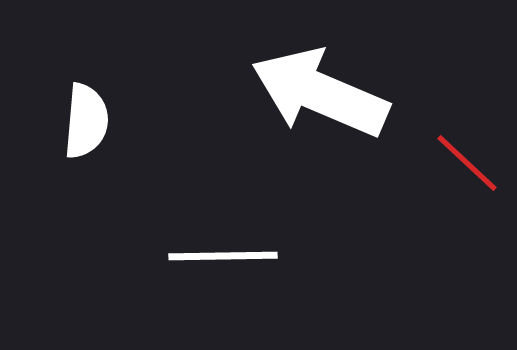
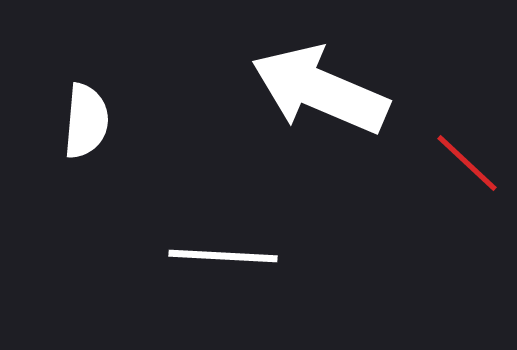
white arrow: moved 3 px up
white line: rotated 4 degrees clockwise
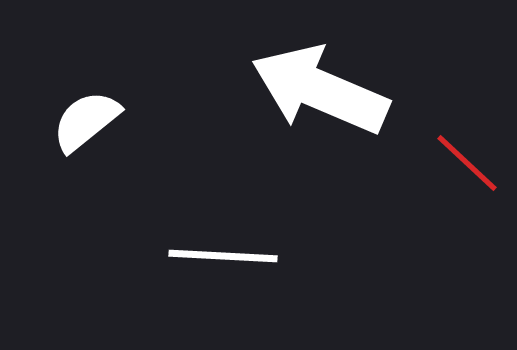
white semicircle: rotated 134 degrees counterclockwise
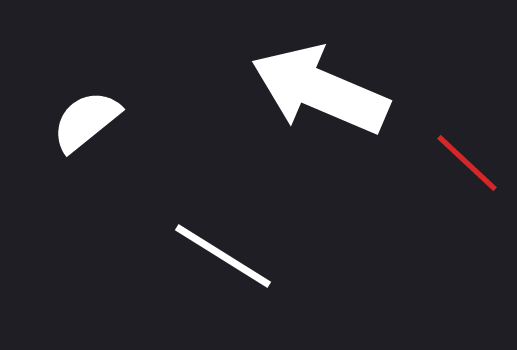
white line: rotated 29 degrees clockwise
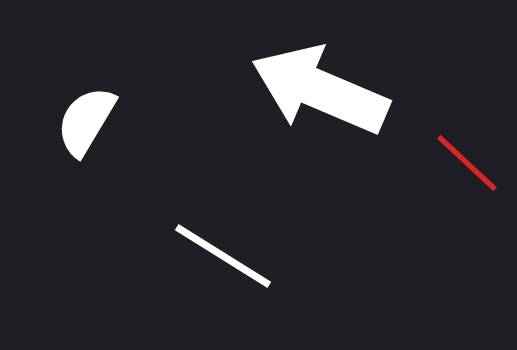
white semicircle: rotated 20 degrees counterclockwise
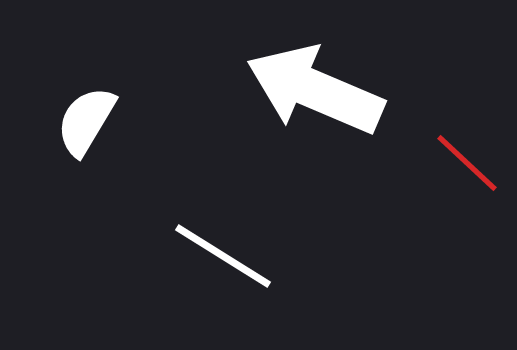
white arrow: moved 5 px left
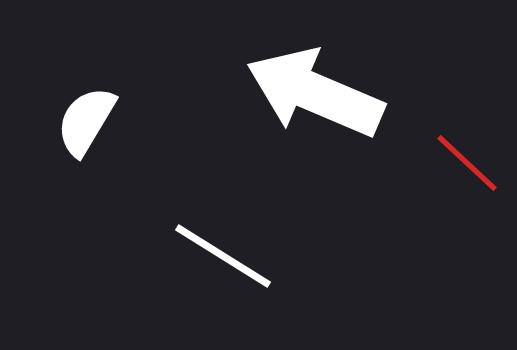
white arrow: moved 3 px down
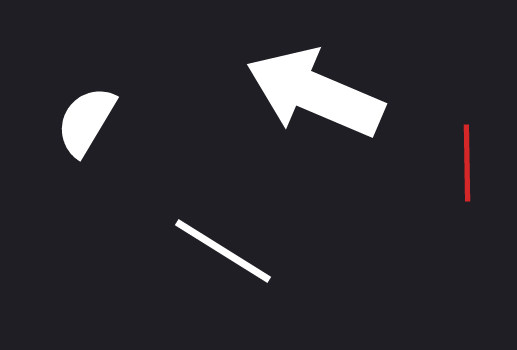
red line: rotated 46 degrees clockwise
white line: moved 5 px up
